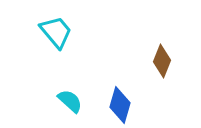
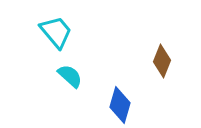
cyan semicircle: moved 25 px up
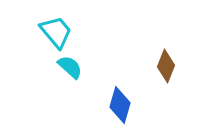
brown diamond: moved 4 px right, 5 px down
cyan semicircle: moved 9 px up
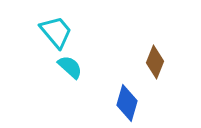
brown diamond: moved 11 px left, 4 px up
blue diamond: moved 7 px right, 2 px up
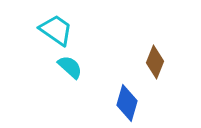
cyan trapezoid: moved 2 px up; rotated 15 degrees counterclockwise
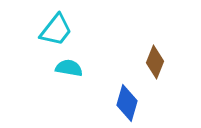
cyan trapezoid: rotated 93 degrees clockwise
cyan semicircle: moved 1 px left, 1 px down; rotated 32 degrees counterclockwise
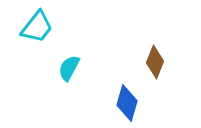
cyan trapezoid: moved 19 px left, 3 px up
cyan semicircle: rotated 72 degrees counterclockwise
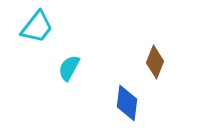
blue diamond: rotated 9 degrees counterclockwise
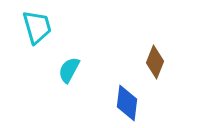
cyan trapezoid: rotated 54 degrees counterclockwise
cyan semicircle: moved 2 px down
